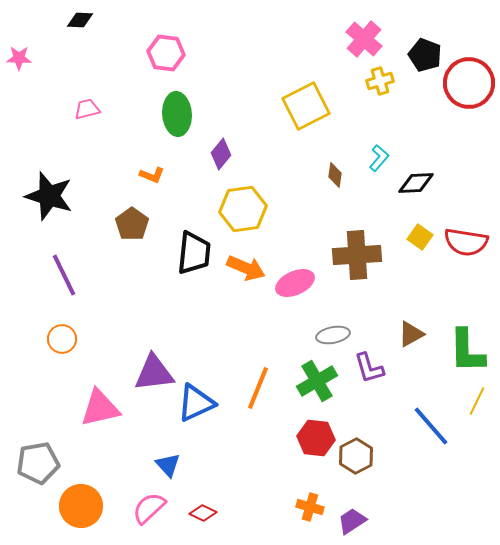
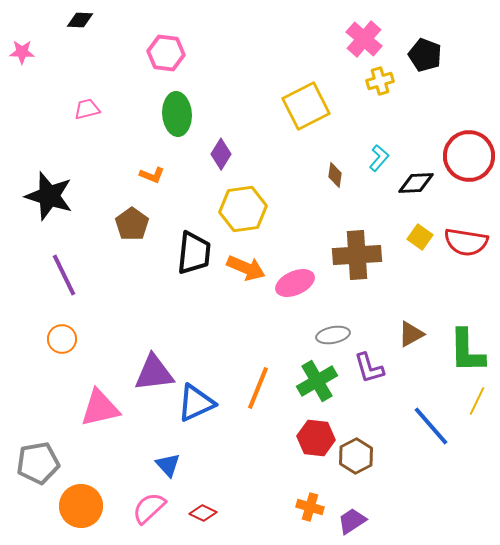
pink star at (19, 58): moved 3 px right, 6 px up
red circle at (469, 83): moved 73 px down
purple diamond at (221, 154): rotated 8 degrees counterclockwise
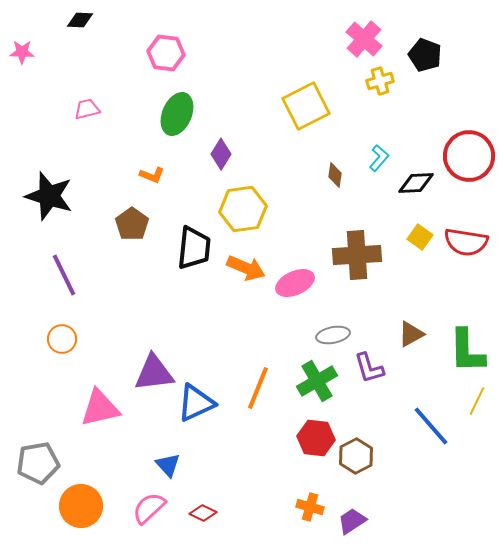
green ellipse at (177, 114): rotated 27 degrees clockwise
black trapezoid at (194, 253): moved 5 px up
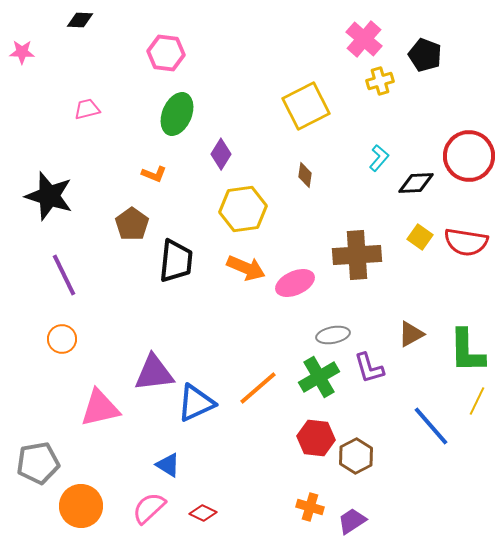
orange L-shape at (152, 175): moved 2 px right, 1 px up
brown diamond at (335, 175): moved 30 px left
black trapezoid at (194, 248): moved 18 px left, 13 px down
green cross at (317, 381): moved 2 px right, 4 px up
orange line at (258, 388): rotated 27 degrees clockwise
blue triangle at (168, 465): rotated 16 degrees counterclockwise
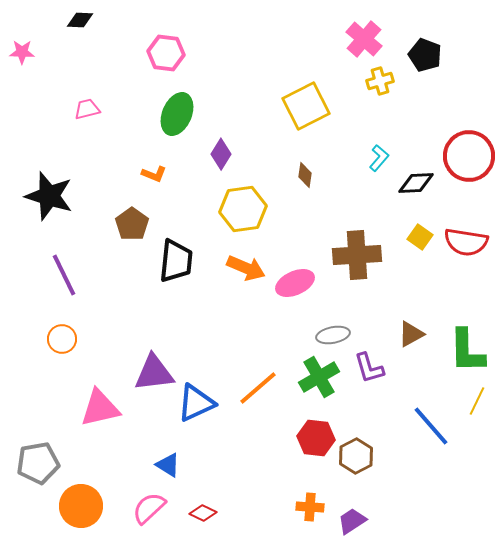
orange cross at (310, 507): rotated 12 degrees counterclockwise
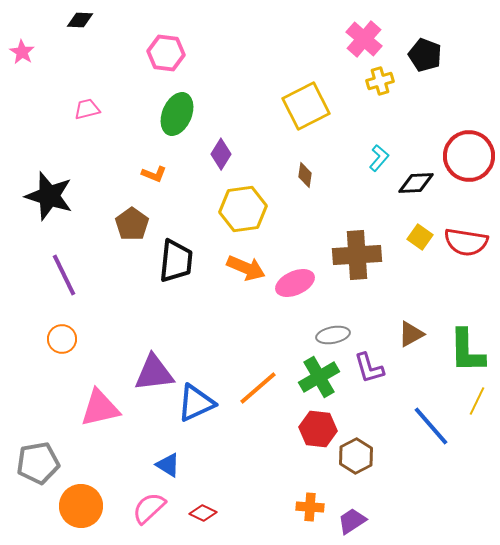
pink star at (22, 52): rotated 30 degrees clockwise
red hexagon at (316, 438): moved 2 px right, 9 px up
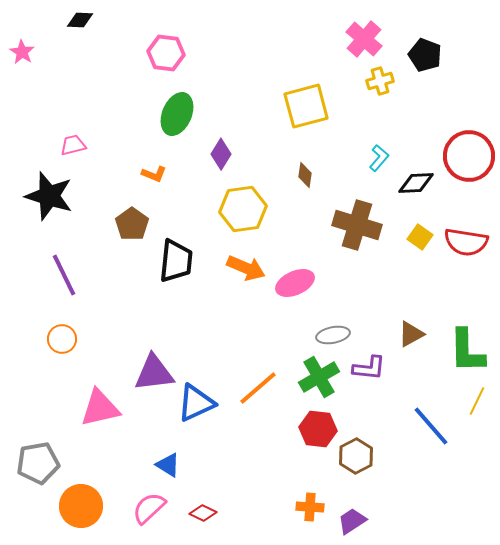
yellow square at (306, 106): rotated 12 degrees clockwise
pink trapezoid at (87, 109): moved 14 px left, 36 px down
brown cross at (357, 255): moved 30 px up; rotated 21 degrees clockwise
purple L-shape at (369, 368): rotated 68 degrees counterclockwise
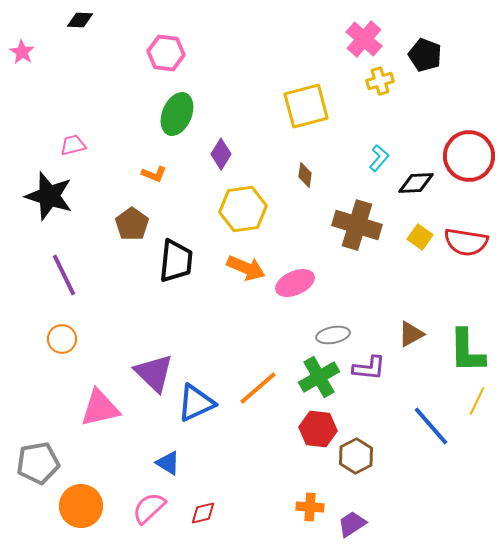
purple triangle at (154, 373): rotated 51 degrees clockwise
blue triangle at (168, 465): moved 2 px up
red diamond at (203, 513): rotated 40 degrees counterclockwise
purple trapezoid at (352, 521): moved 3 px down
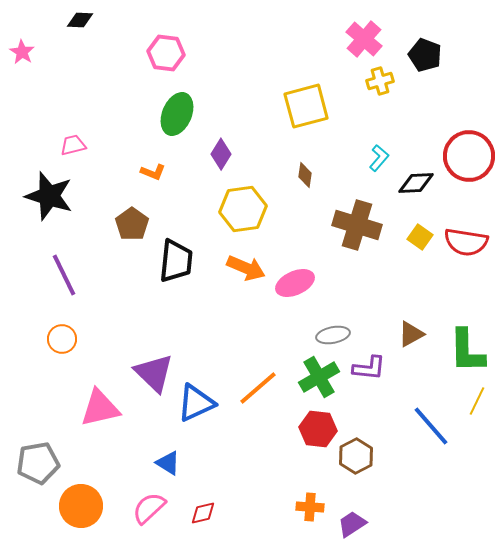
orange L-shape at (154, 174): moved 1 px left, 2 px up
